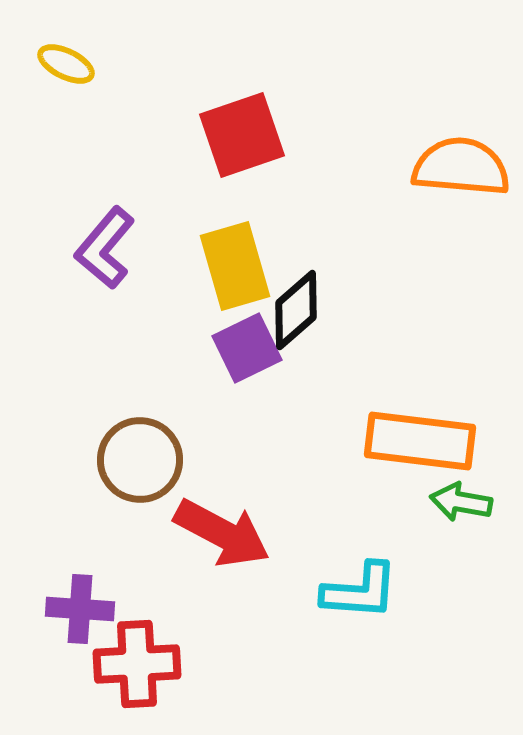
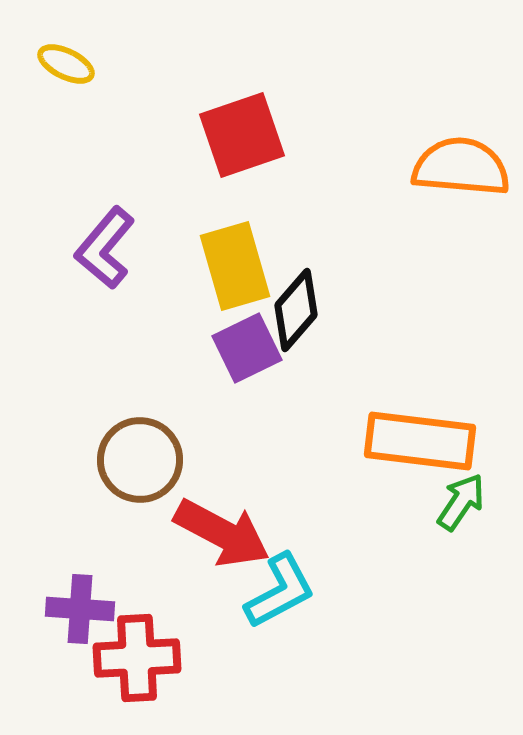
black diamond: rotated 8 degrees counterclockwise
green arrow: rotated 114 degrees clockwise
cyan L-shape: moved 80 px left; rotated 32 degrees counterclockwise
red cross: moved 6 px up
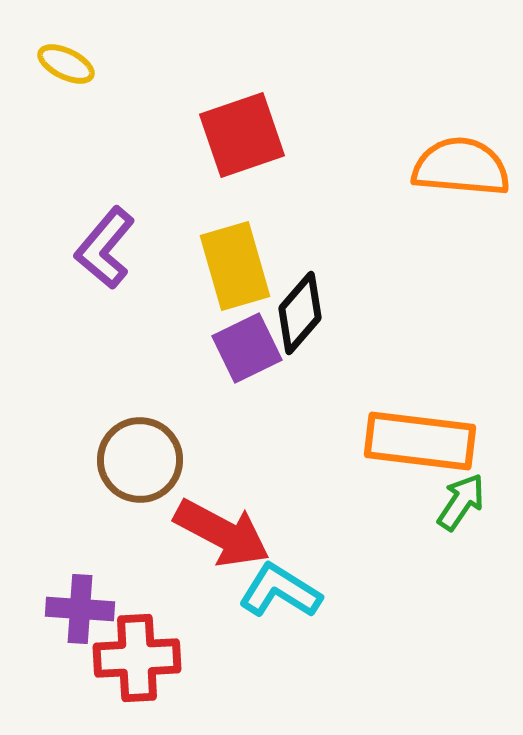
black diamond: moved 4 px right, 3 px down
cyan L-shape: rotated 120 degrees counterclockwise
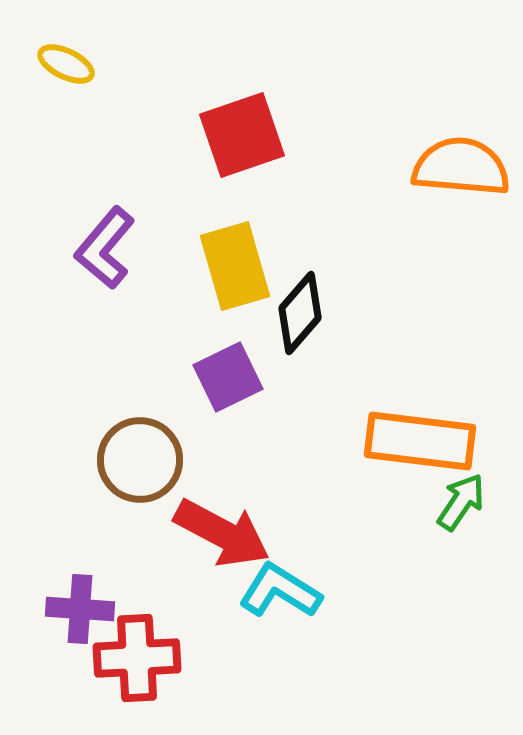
purple square: moved 19 px left, 29 px down
